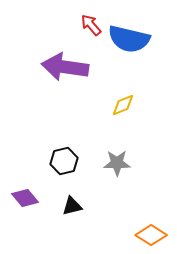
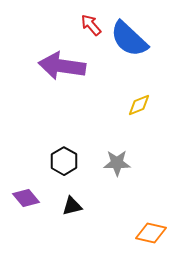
blue semicircle: rotated 30 degrees clockwise
purple arrow: moved 3 px left, 1 px up
yellow diamond: moved 16 px right
black hexagon: rotated 16 degrees counterclockwise
purple diamond: moved 1 px right
orange diamond: moved 2 px up; rotated 20 degrees counterclockwise
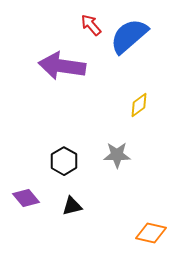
blue semicircle: moved 3 px up; rotated 96 degrees clockwise
yellow diamond: rotated 15 degrees counterclockwise
gray star: moved 8 px up
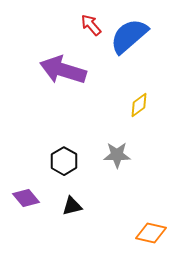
purple arrow: moved 1 px right, 4 px down; rotated 9 degrees clockwise
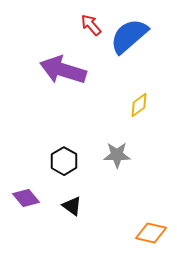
black triangle: rotated 50 degrees clockwise
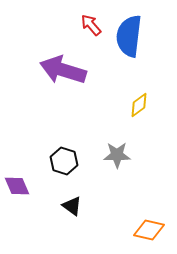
blue semicircle: rotated 42 degrees counterclockwise
black hexagon: rotated 12 degrees counterclockwise
purple diamond: moved 9 px left, 12 px up; rotated 16 degrees clockwise
orange diamond: moved 2 px left, 3 px up
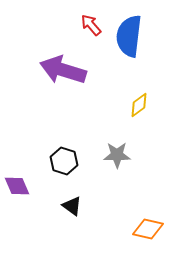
orange diamond: moved 1 px left, 1 px up
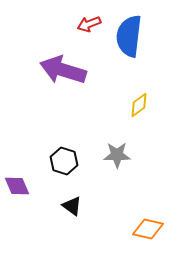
red arrow: moved 2 px left, 1 px up; rotated 70 degrees counterclockwise
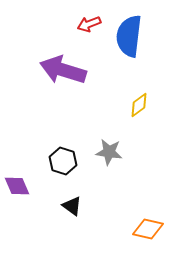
gray star: moved 8 px left, 3 px up; rotated 8 degrees clockwise
black hexagon: moved 1 px left
